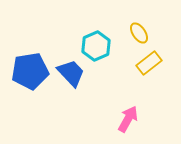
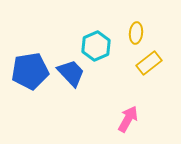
yellow ellipse: moved 3 px left; rotated 40 degrees clockwise
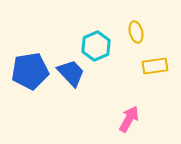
yellow ellipse: moved 1 px up; rotated 20 degrees counterclockwise
yellow rectangle: moved 6 px right, 3 px down; rotated 30 degrees clockwise
pink arrow: moved 1 px right
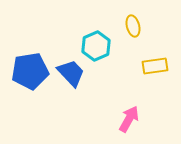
yellow ellipse: moved 3 px left, 6 px up
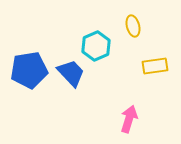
blue pentagon: moved 1 px left, 1 px up
pink arrow: rotated 12 degrees counterclockwise
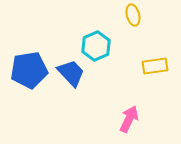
yellow ellipse: moved 11 px up
pink arrow: rotated 8 degrees clockwise
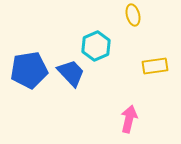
pink arrow: rotated 12 degrees counterclockwise
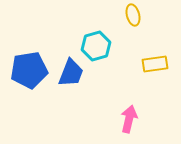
cyan hexagon: rotated 8 degrees clockwise
yellow rectangle: moved 2 px up
blue trapezoid: rotated 64 degrees clockwise
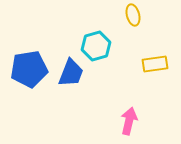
blue pentagon: moved 1 px up
pink arrow: moved 2 px down
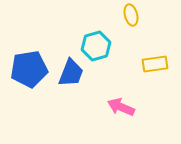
yellow ellipse: moved 2 px left
pink arrow: moved 8 px left, 14 px up; rotated 80 degrees counterclockwise
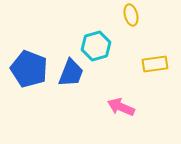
blue pentagon: rotated 30 degrees clockwise
